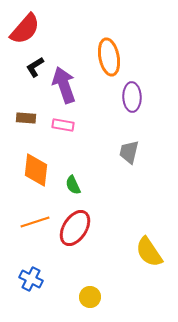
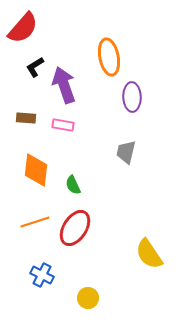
red semicircle: moved 2 px left, 1 px up
gray trapezoid: moved 3 px left
yellow semicircle: moved 2 px down
blue cross: moved 11 px right, 4 px up
yellow circle: moved 2 px left, 1 px down
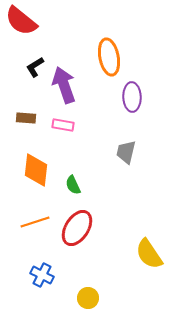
red semicircle: moved 2 px left, 7 px up; rotated 88 degrees clockwise
red ellipse: moved 2 px right
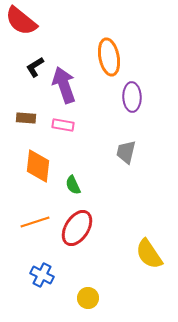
orange diamond: moved 2 px right, 4 px up
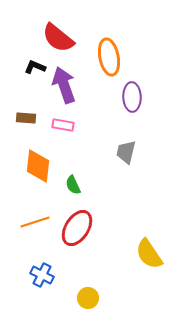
red semicircle: moved 37 px right, 17 px down
black L-shape: rotated 55 degrees clockwise
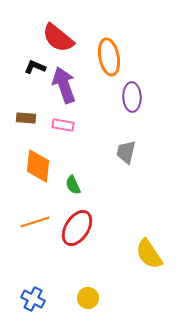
blue cross: moved 9 px left, 24 px down
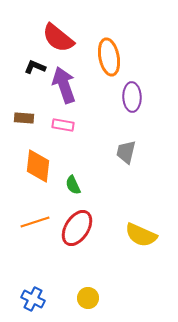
brown rectangle: moved 2 px left
yellow semicircle: moved 8 px left, 19 px up; rotated 32 degrees counterclockwise
